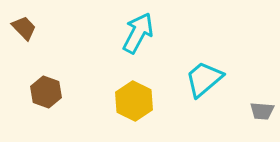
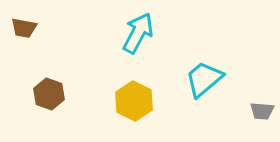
brown trapezoid: rotated 144 degrees clockwise
brown hexagon: moved 3 px right, 2 px down
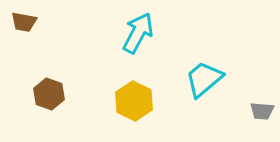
brown trapezoid: moved 6 px up
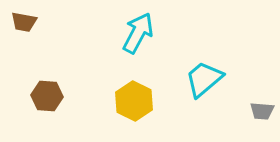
brown hexagon: moved 2 px left, 2 px down; rotated 16 degrees counterclockwise
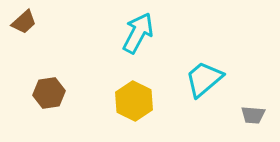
brown trapezoid: rotated 52 degrees counterclockwise
brown hexagon: moved 2 px right, 3 px up; rotated 12 degrees counterclockwise
gray trapezoid: moved 9 px left, 4 px down
